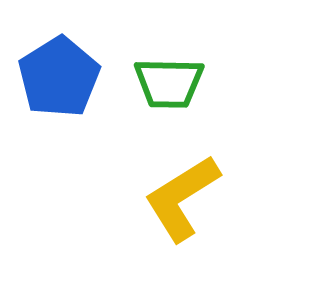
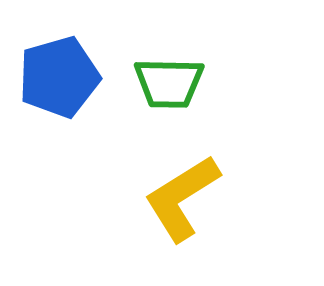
blue pentagon: rotated 16 degrees clockwise
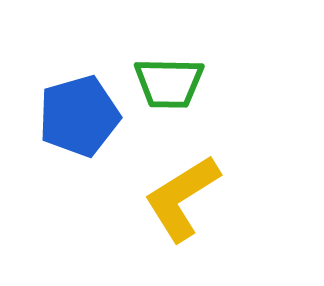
blue pentagon: moved 20 px right, 39 px down
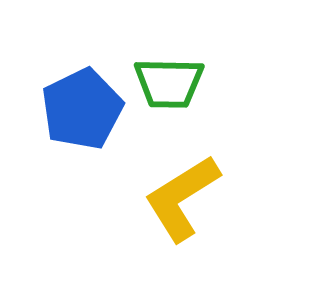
blue pentagon: moved 3 px right, 7 px up; rotated 10 degrees counterclockwise
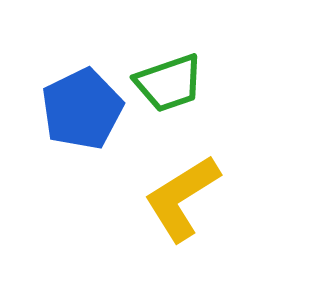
green trapezoid: rotated 20 degrees counterclockwise
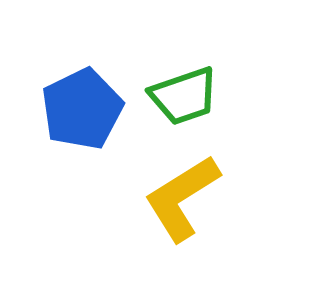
green trapezoid: moved 15 px right, 13 px down
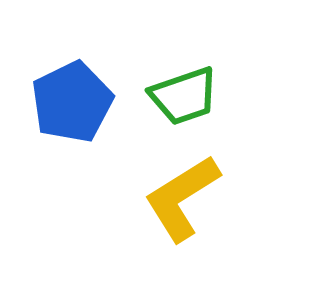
blue pentagon: moved 10 px left, 7 px up
